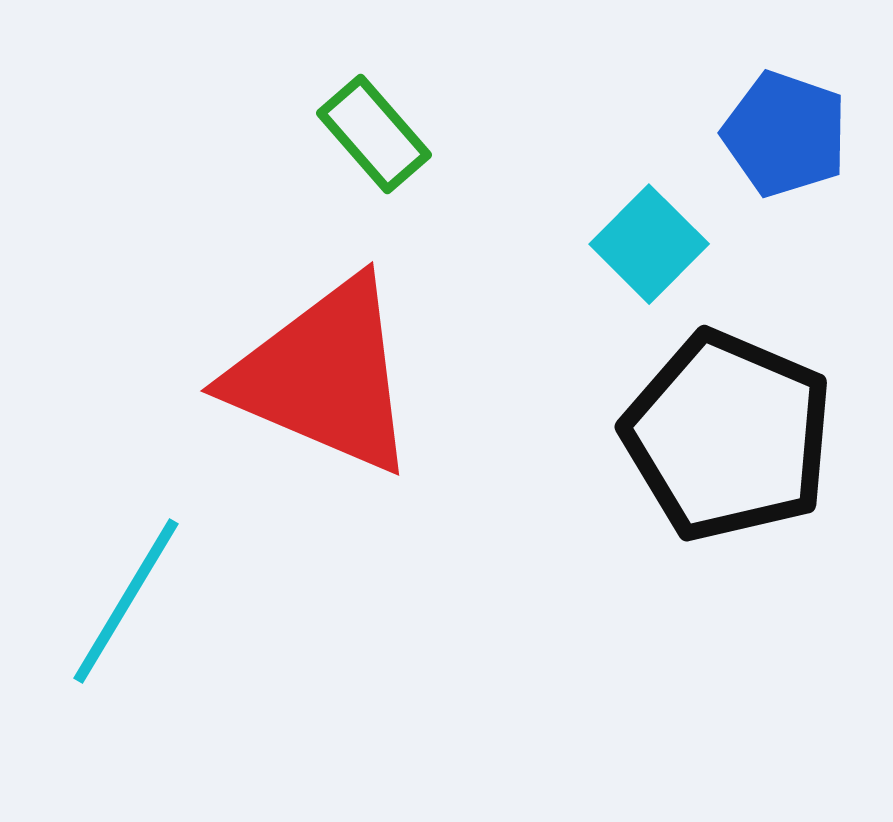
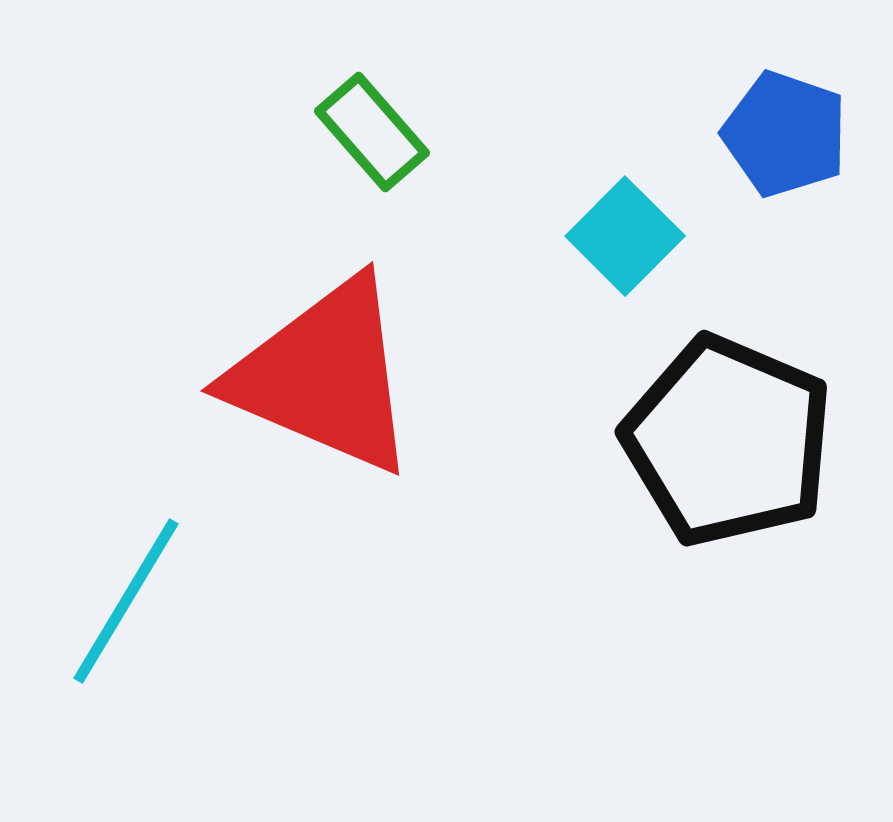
green rectangle: moved 2 px left, 2 px up
cyan square: moved 24 px left, 8 px up
black pentagon: moved 5 px down
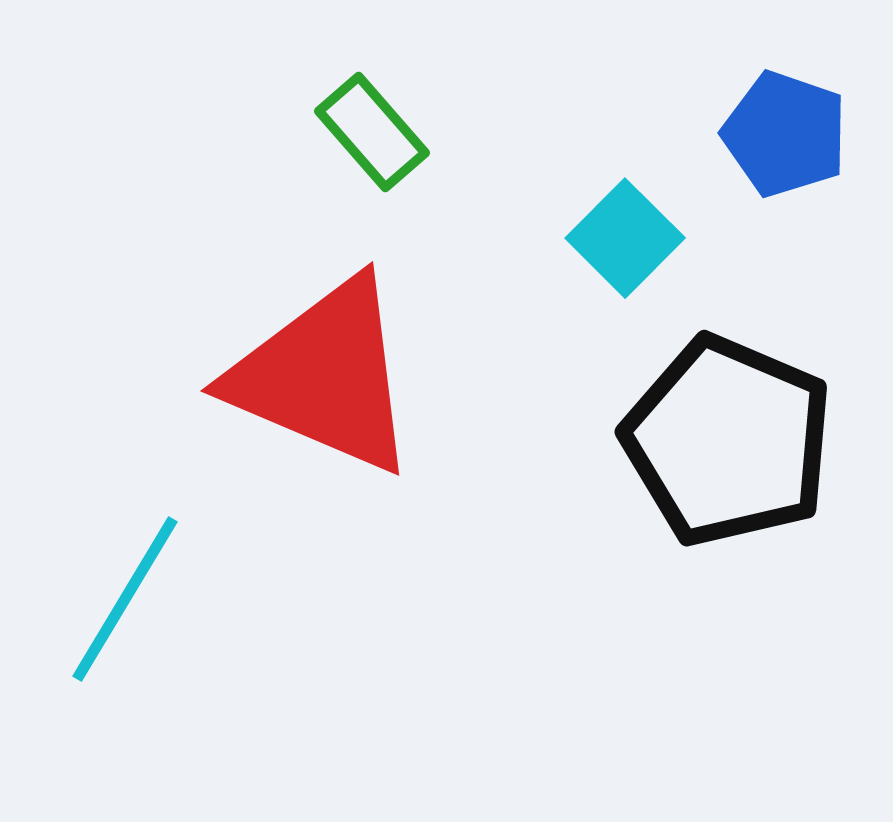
cyan square: moved 2 px down
cyan line: moved 1 px left, 2 px up
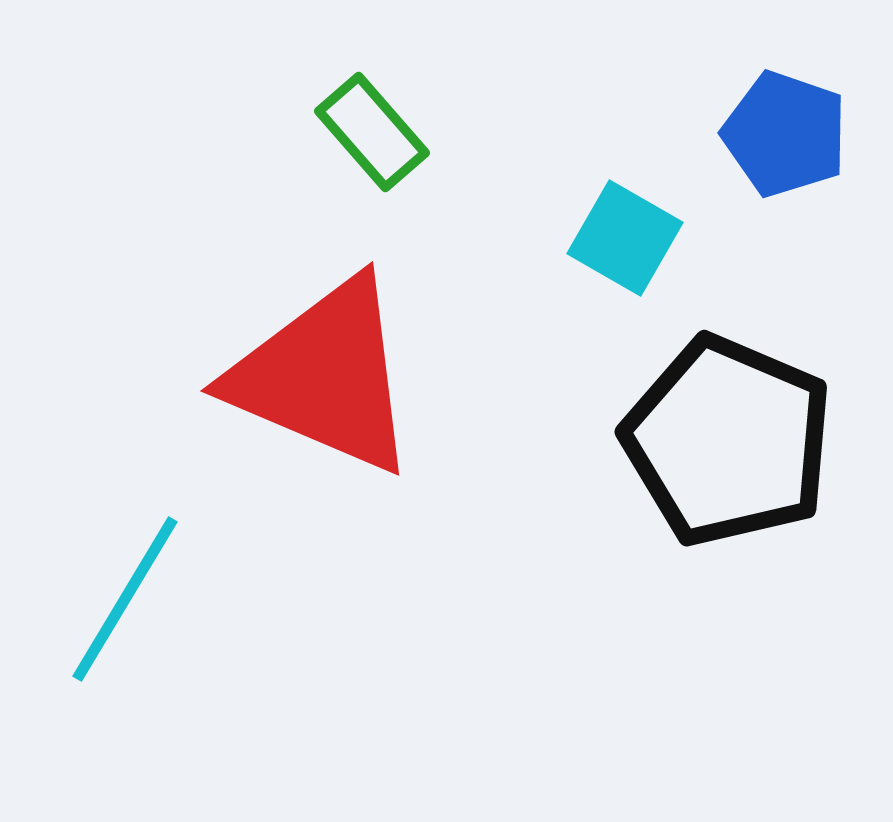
cyan square: rotated 15 degrees counterclockwise
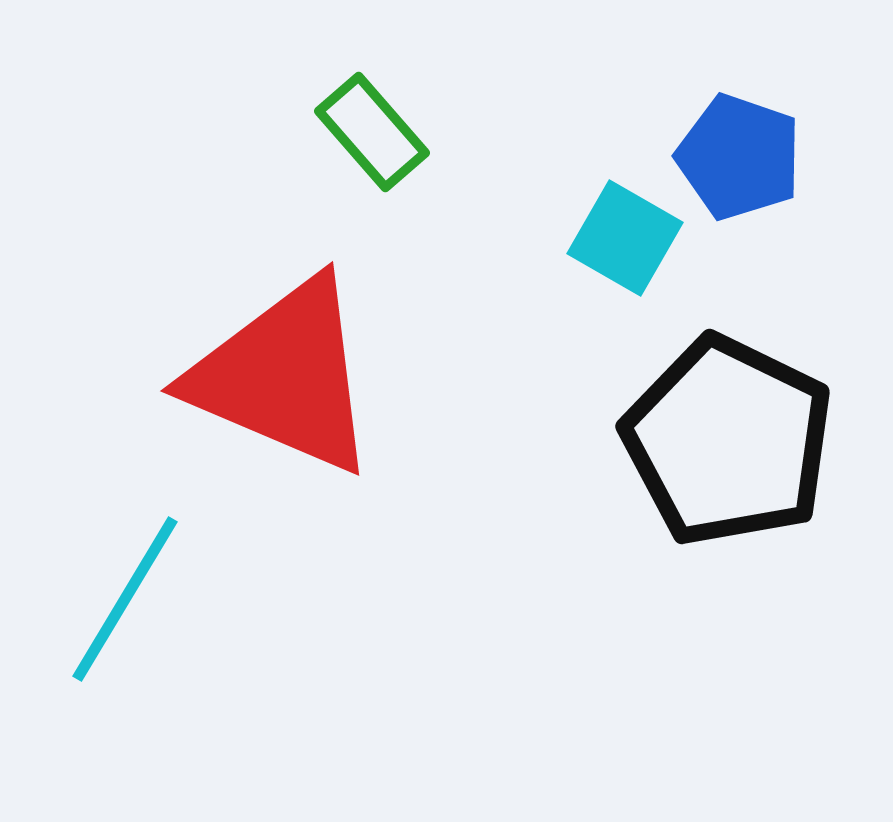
blue pentagon: moved 46 px left, 23 px down
red triangle: moved 40 px left
black pentagon: rotated 3 degrees clockwise
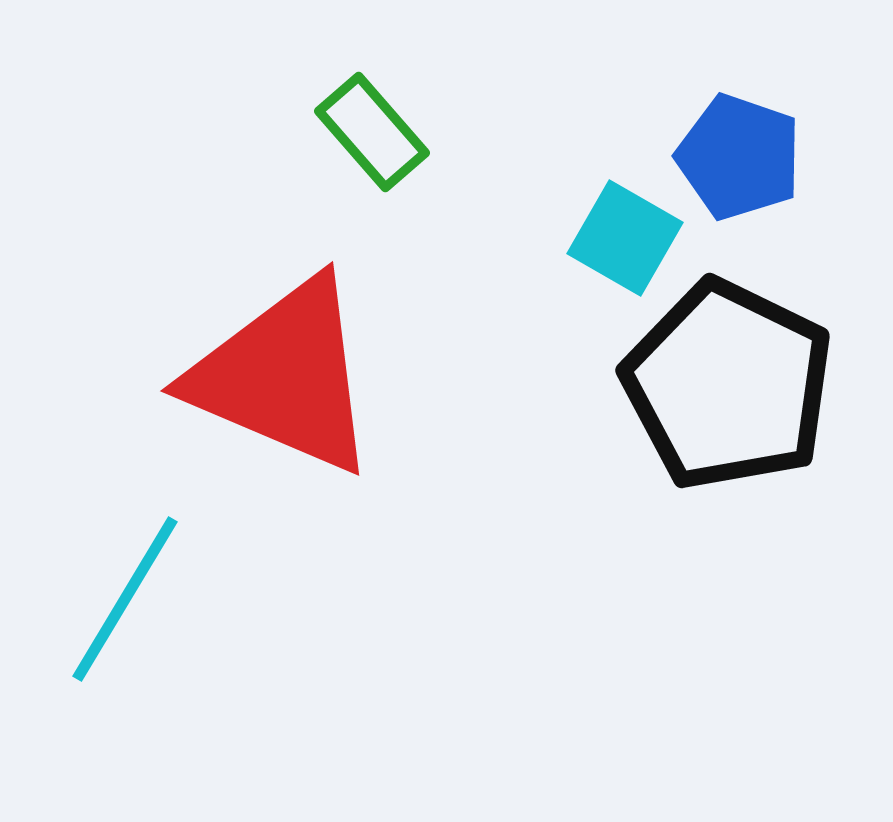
black pentagon: moved 56 px up
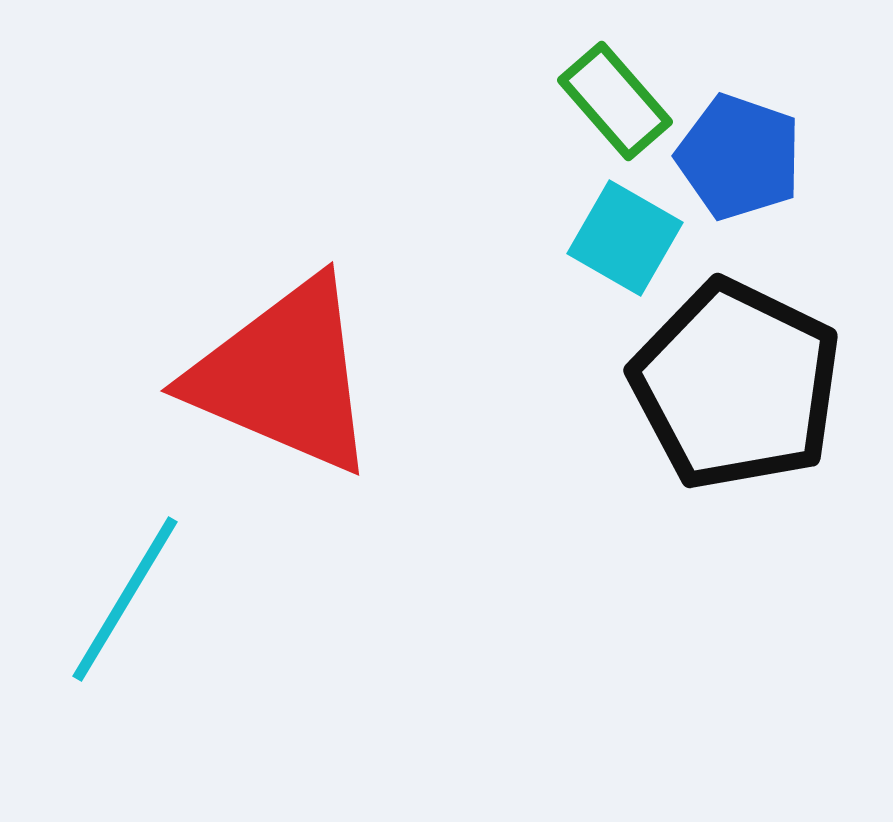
green rectangle: moved 243 px right, 31 px up
black pentagon: moved 8 px right
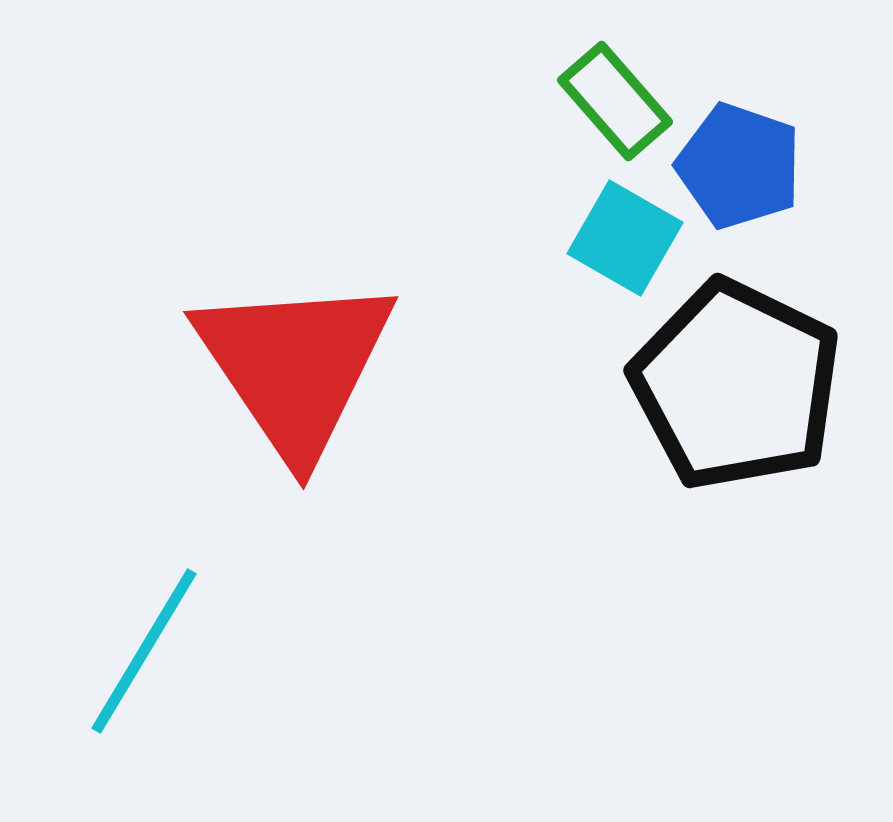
blue pentagon: moved 9 px down
red triangle: moved 11 px right, 10 px up; rotated 33 degrees clockwise
cyan line: moved 19 px right, 52 px down
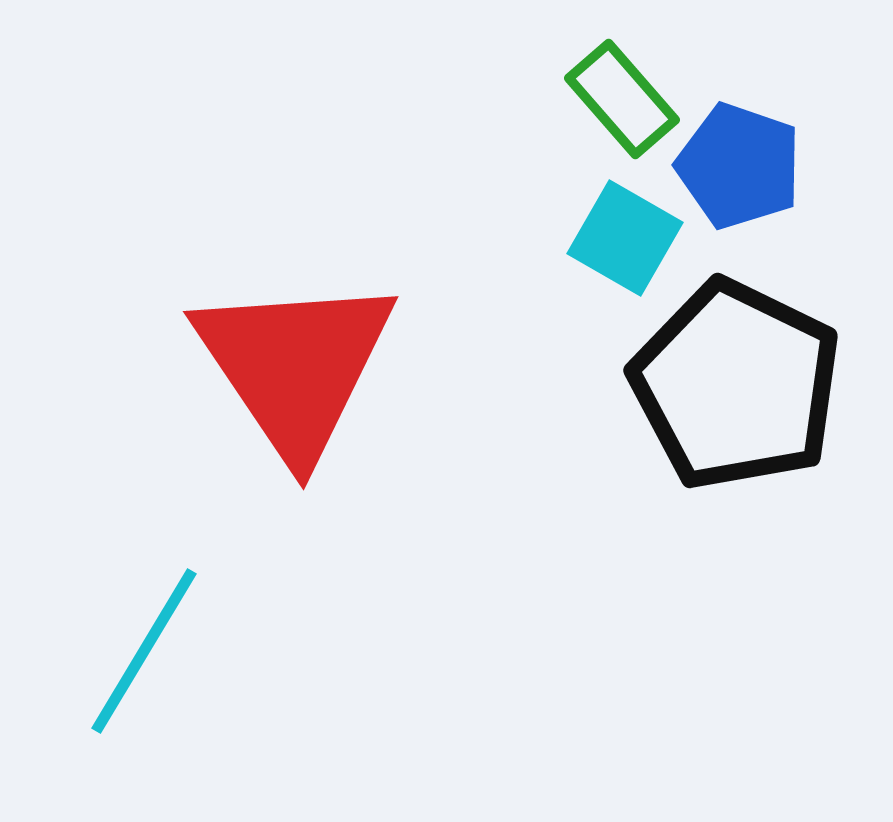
green rectangle: moved 7 px right, 2 px up
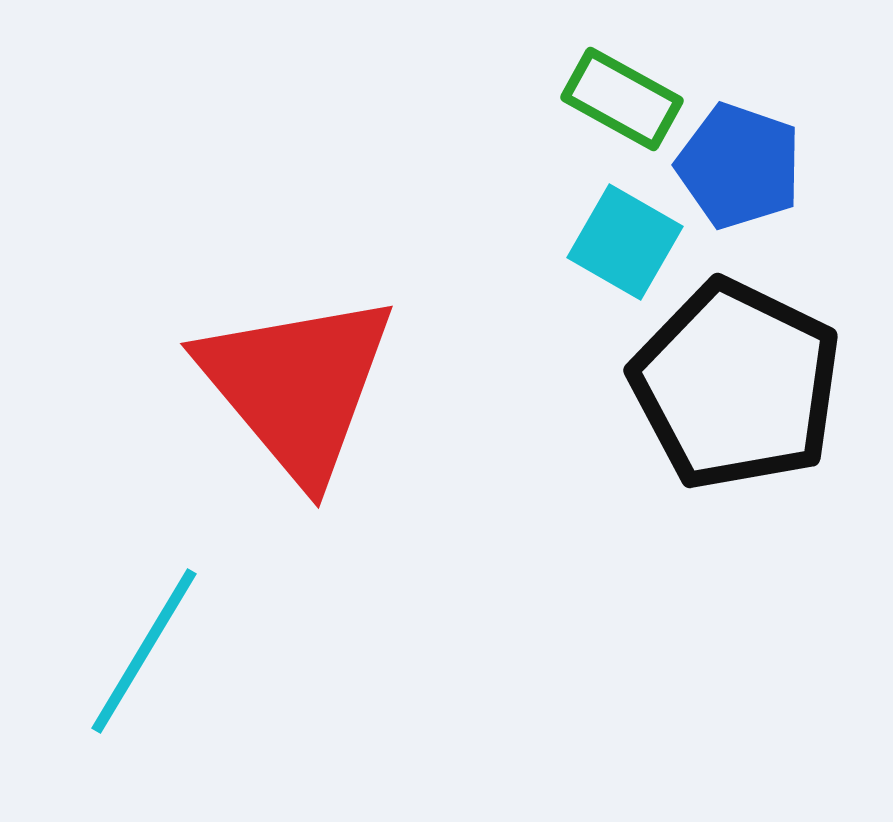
green rectangle: rotated 20 degrees counterclockwise
cyan square: moved 4 px down
red triangle: moved 2 px right, 20 px down; rotated 6 degrees counterclockwise
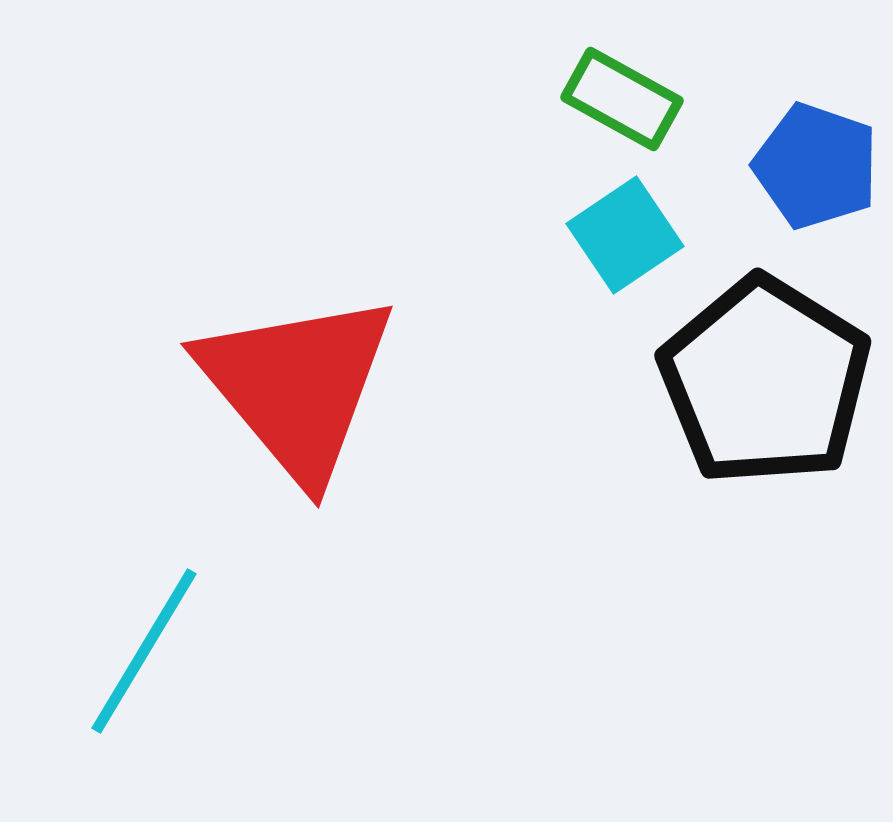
blue pentagon: moved 77 px right
cyan square: moved 7 px up; rotated 26 degrees clockwise
black pentagon: moved 29 px right, 4 px up; rotated 6 degrees clockwise
